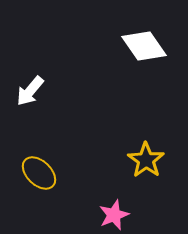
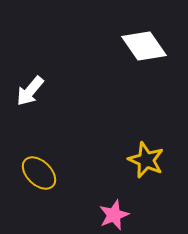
yellow star: rotated 12 degrees counterclockwise
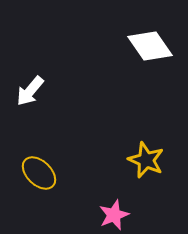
white diamond: moved 6 px right
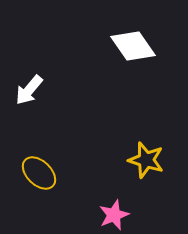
white diamond: moved 17 px left
white arrow: moved 1 px left, 1 px up
yellow star: rotated 6 degrees counterclockwise
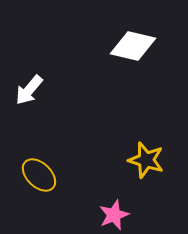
white diamond: rotated 42 degrees counterclockwise
yellow ellipse: moved 2 px down
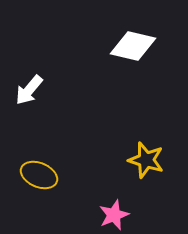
yellow ellipse: rotated 21 degrees counterclockwise
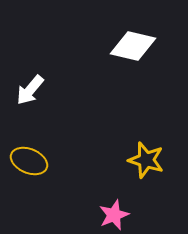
white arrow: moved 1 px right
yellow ellipse: moved 10 px left, 14 px up
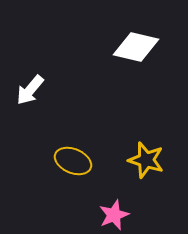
white diamond: moved 3 px right, 1 px down
yellow ellipse: moved 44 px right
